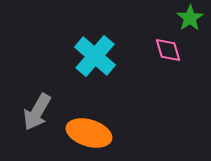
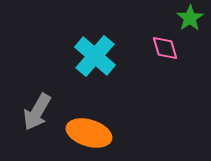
pink diamond: moved 3 px left, 2 px up
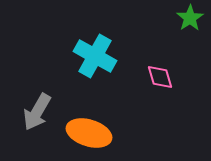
pink diamond: moved 5 px left, 29 px down
cyan cross: rotated 12 degrees counterclockwise
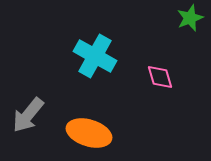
green star: rotated 12 degrees clockwise
gray arrow: moved 9 px left, 3 px down; rotated 9 degrees clockwise
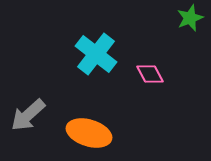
cyan cross: moved 1 px right, 2 px up; rotated 9 degrees clockwise
pink diamond: moved 10 px left, 3 px up; rotated 12 degrees counterclockwise
gray arrow: rotated 9 degrees clockwise
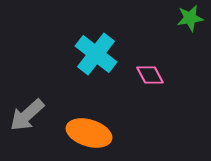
green star: rotated 12 degrees clockwise
pink diamond: moved 1 px down
gray arrow: moved 1 px left
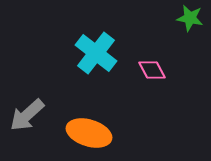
green star: rotated 20 degrees clockwise
cyan cross: moved 1 px up
pink diamond: moved 2 px right, 5 px up
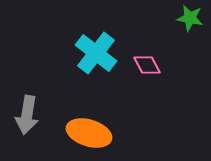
pink diamond: moved 5 px left, 5 px up
gray arrow: rotated 39 degrees counterclockwise
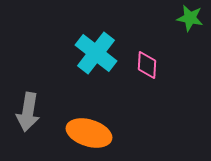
pink diamond: rotated 32 degrees clockwise
gray arrow: moved 1 px right, 3 px up
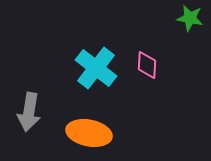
cyan cross: moved 15 px down
gray arrow: moved 1 px right
orange ellipse: rotated 6 degrees counterclockwise
